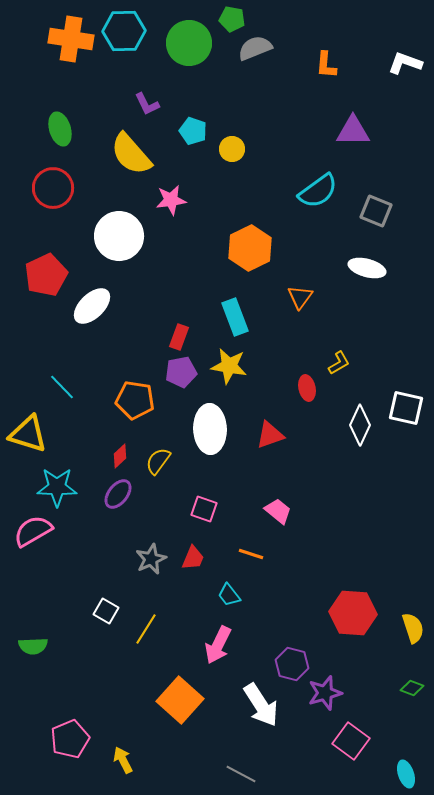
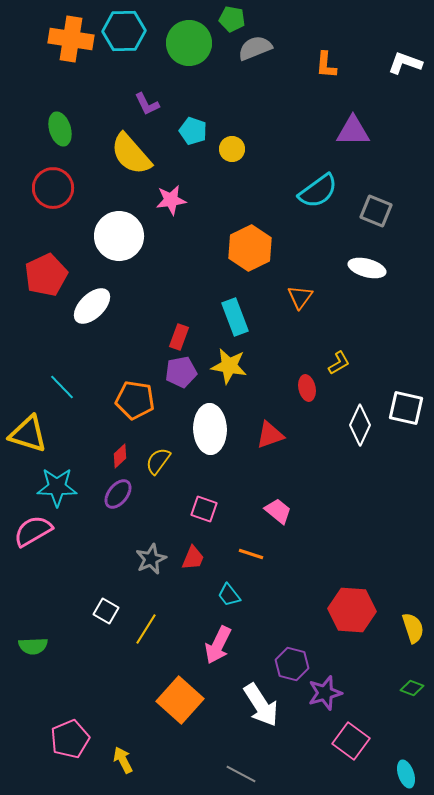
red hexagon at (353, 613): moved 1 px left, 3 px up
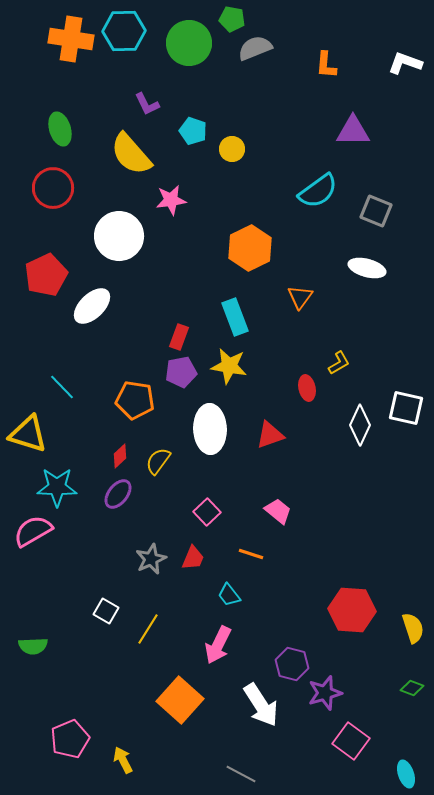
pink square at (204, 509): moved 3 px right, 3 px down; rotated 28 degrees clockwise
yellow line at (146, 629): moved 2 px right
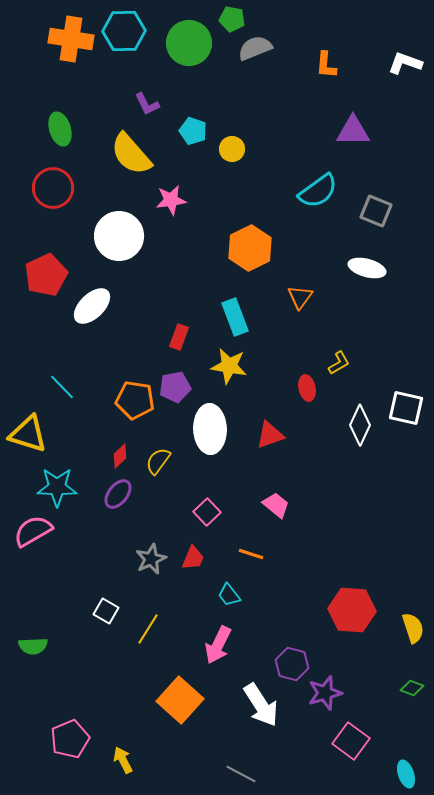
purple pentagon at (181, 372): moved 6 px left, 15 px down
pink trapezoid at (278, 511): moved 2 px left, 6 px up
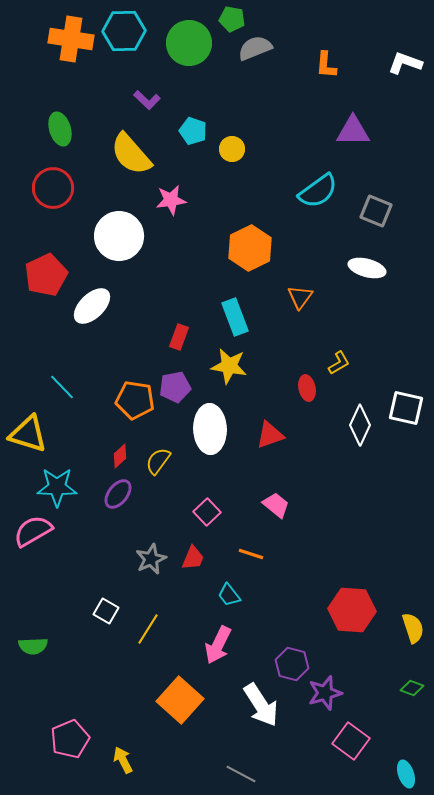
purple L-shape at (147, 104): moved 4 px up; rotated 20 degrees counterclockwise
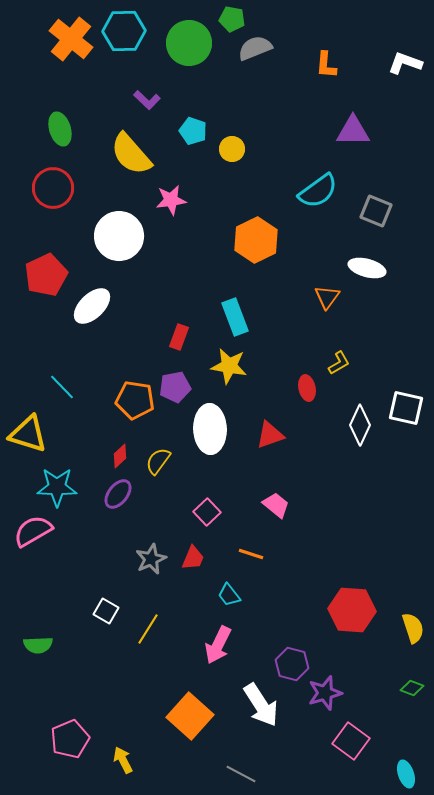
orange cross at (71, 39): rotated 30 degrees clockwise
orange hexagon at (250, 248): moved 6 px right, 8 px up
orange triangle at (300, 297): moved 27 px right
green semicircle at (33, 646): moved 5 px right, 1 px up
orange square at (180, 700): moved 10 px right, 16 px down
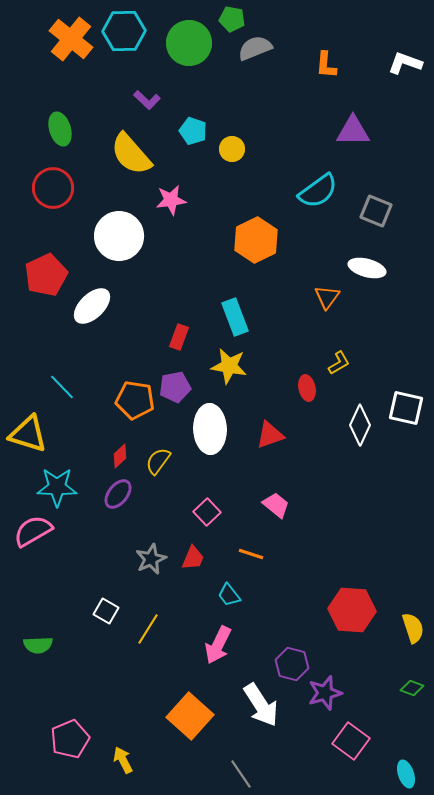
gray line at (241, 774): rotated 28 degrees clockwise
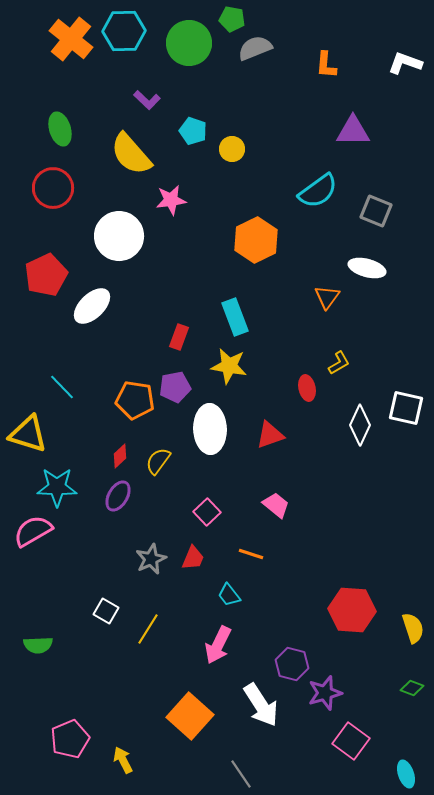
purple ellipse at (118, 494): moved 2 px down; rotated 8 degrees counterclockwise
